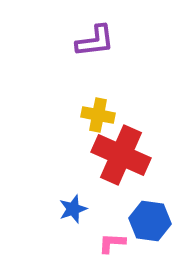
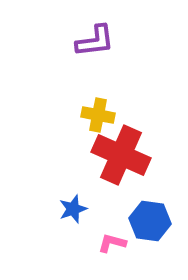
pink L-shape: rotated 12 degrees clockwise
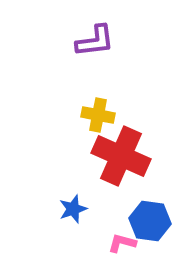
red cross: moved 1 px down
pink L-shape: moved 10 px right
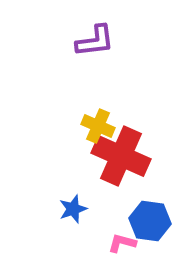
yellow cross: moved 11 px down; rotated 12 degrees clockwise
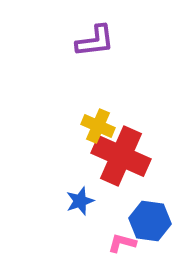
blue star: moved 7 px right, 8 px up
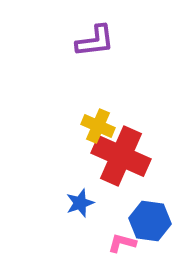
blue star: moved 2 px down
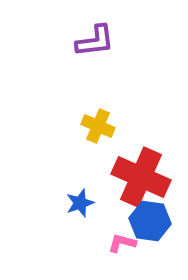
red cross: moved 20 px right, 21 px down
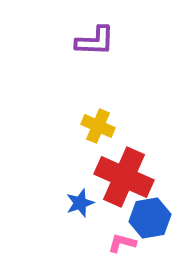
purple L-shape: rotated 9 degrees clockwise
red cross: moved 17 px left
blue hexagon: moved 3 px up; rotated 18 degrees counterclockwise
